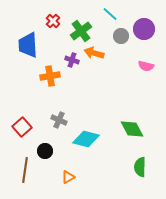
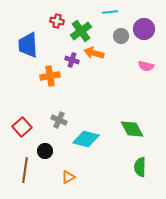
cyan line: moved 2 px up; rotated 49 degrees counterclockwise
red cross: moved 4 px right; rotated 32 degrees counterclockwise
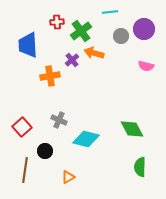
red cross: moved 1 px down; rotated 16 degrees counterclockwise
purple cross: rotated 32 degrees clockwise
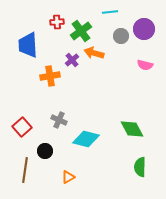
pink semicircle: moved 1 px left, 1 px up
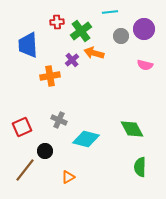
red square: rotated 18 degrees clockwise
brown line: rotated 30 degrees clockwise
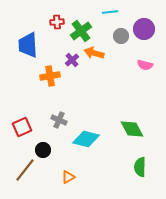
black circle: moved 2 px left, 1 px up
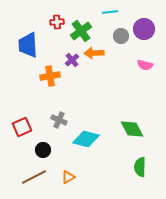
orange arrow: rotated 18 degrees counterclockwise
brown line: moved 9 px right, 7 px down; rotated 25 degrees clockwise
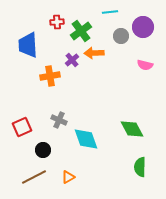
purple circle: moved 1 px left, 2 px up
cyan diamond: rotated 56 degrees clockwise
